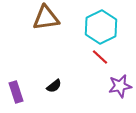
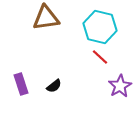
cyan hexagon: moved 1 px left; rotated 20 degrees counterclockwise
purple star: rotated 20 degrees counterclockwise
purple rectangle: moved 5 px right, 8 px up
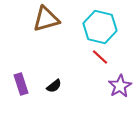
brown triangle: moved 1 px down; rotated 8 degrees counterclockwise
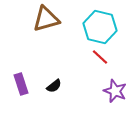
purple star: moved 5 px left, 5 px down; rotated 20 degrees counterclockwise
